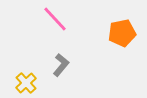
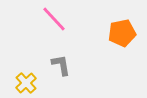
pink line: moved 1 px left
gray L-shape: rotated 50 degrees counterclockwise
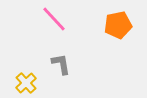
orange pentagon: moved 4 px left, 8 px up
gray L-shape: moved 1 px up
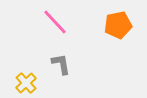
pink line: moved 1 px right, 3 px down
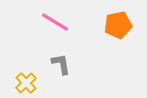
pink line: rotated 16 degrees counterclockwise
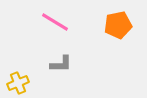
gray L-shape: rotated 100 degrees clockwise
yellow cross: moved 8 px left; rotated 20 degrees clockwise
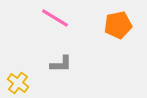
pink line: moved 4 px up
yellow cross: rotated 30 degrees counterclockwise
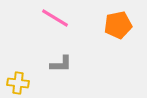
yellow cross: rotated 30 degrees counterclockwise
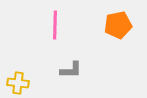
pink line: moved 7 px down; rotated 60 degrees clockwise
gray L-shape: moved 10 px right, 6 px down
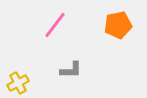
pink line: rotated 36 degrees clockwise
yellow cross: rotated 35 degrees counterclockwise
